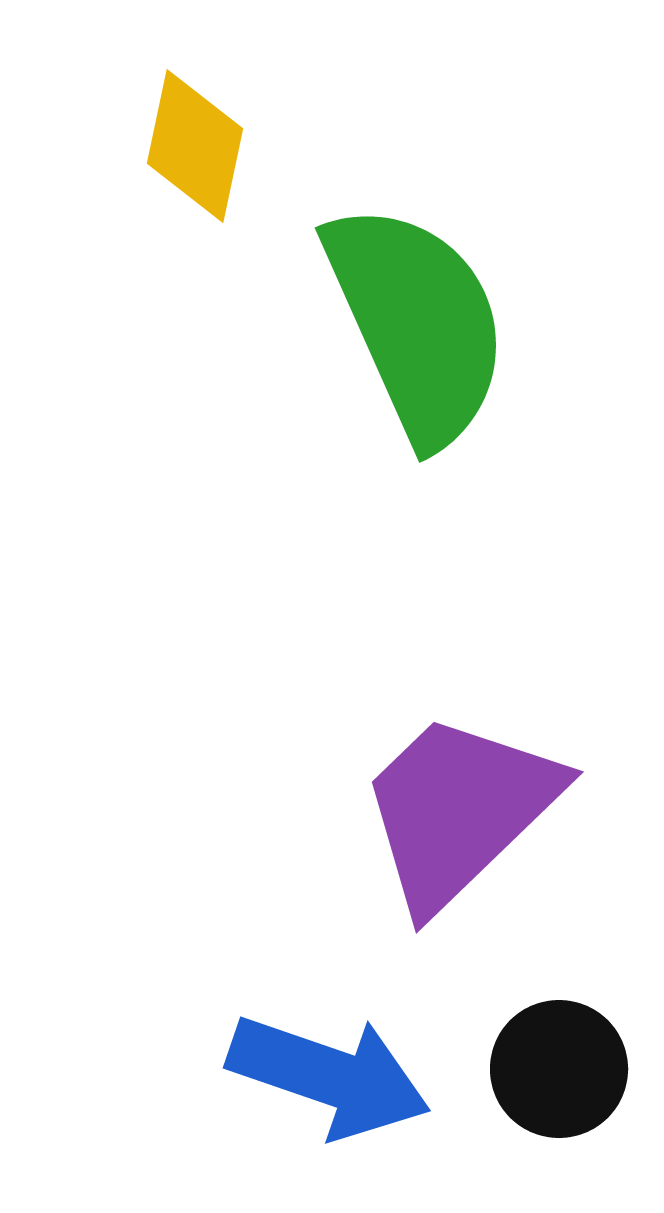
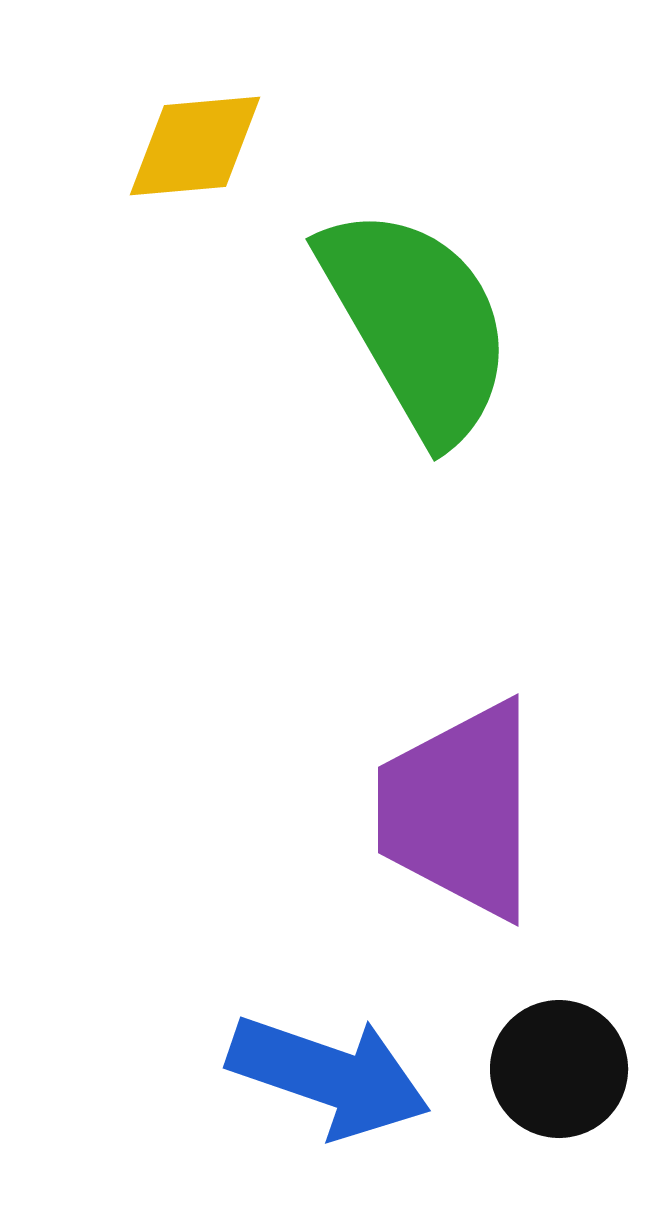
yellow diamond: rotated 73 degrees clockwise
green semicircle: rotated 6 degrees counterclockwise
purple trapezoid: rotated 46 degrees counterclockwise
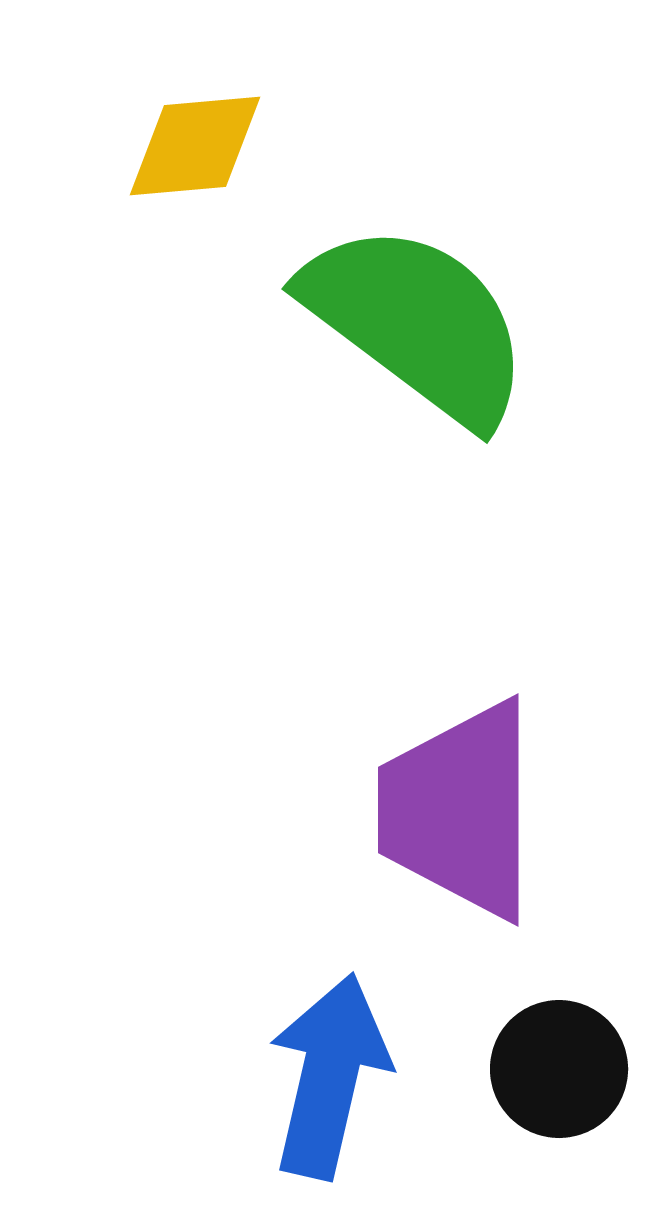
green semicircle: rotated 23 degrees counterclockwise
blue arrow: rotated 96 degrees counterclockwise
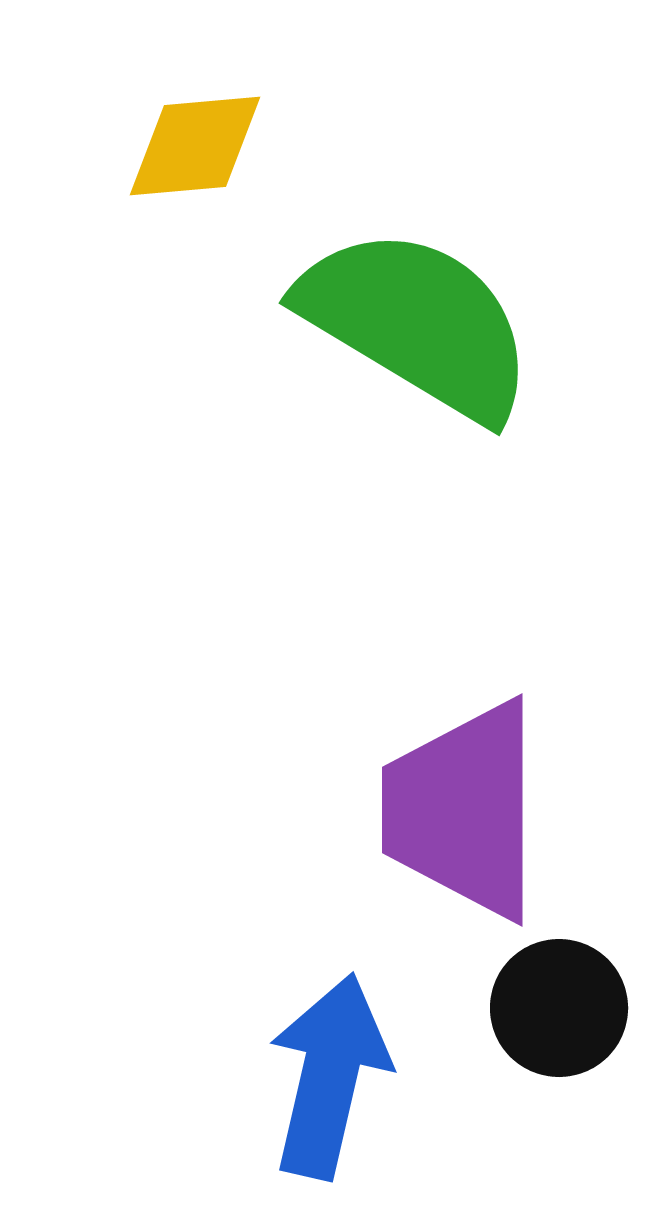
green semicircle: rotated 6 degrees counterclockwise
purple trapezoid: moved 4 px right
black circle: moved 61 px up
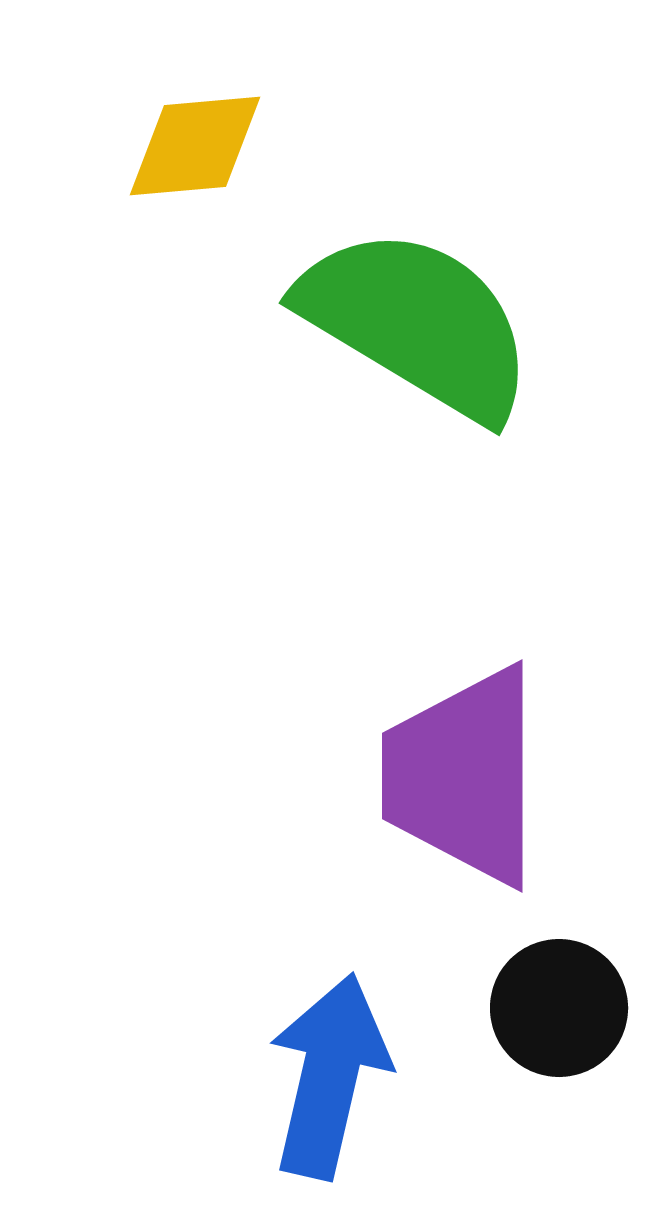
purple trapezoid: moved 34 px up
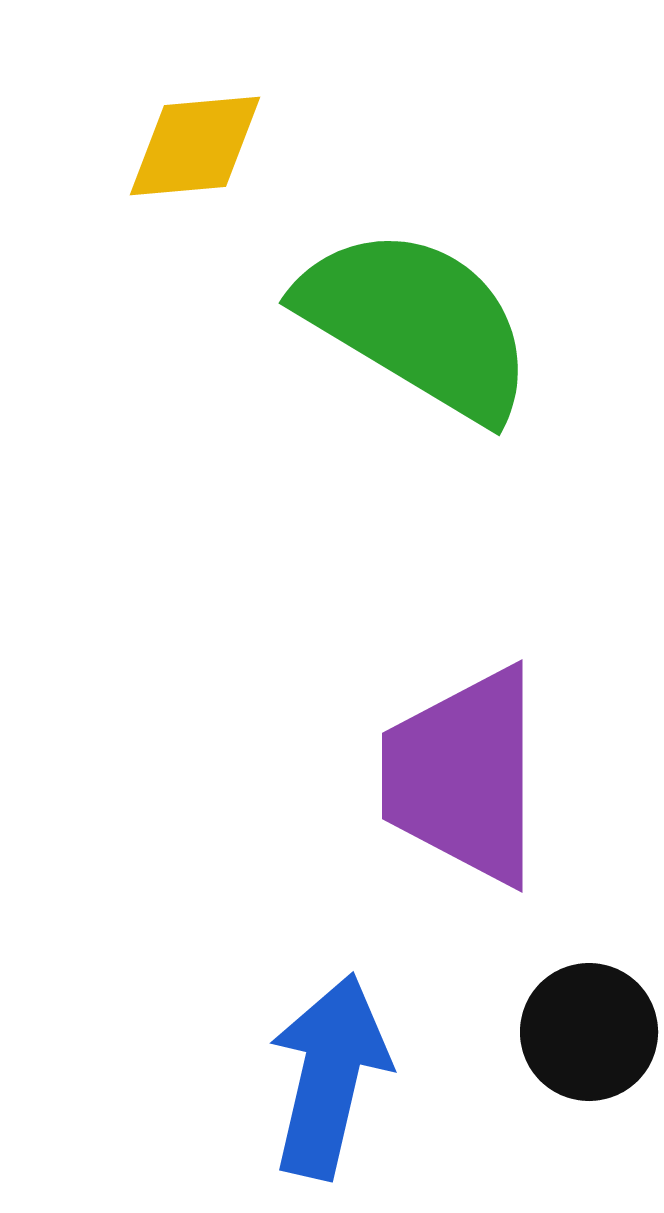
black circle: moved 30 px right, 24 px down
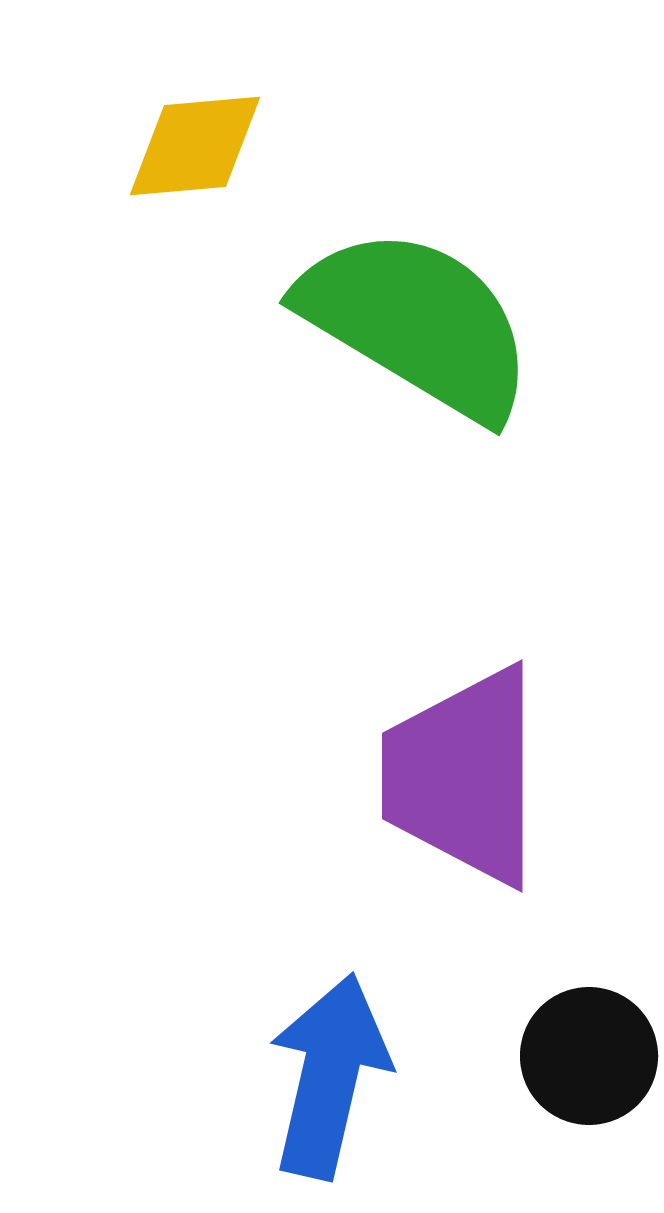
black circle: moved 24 px down
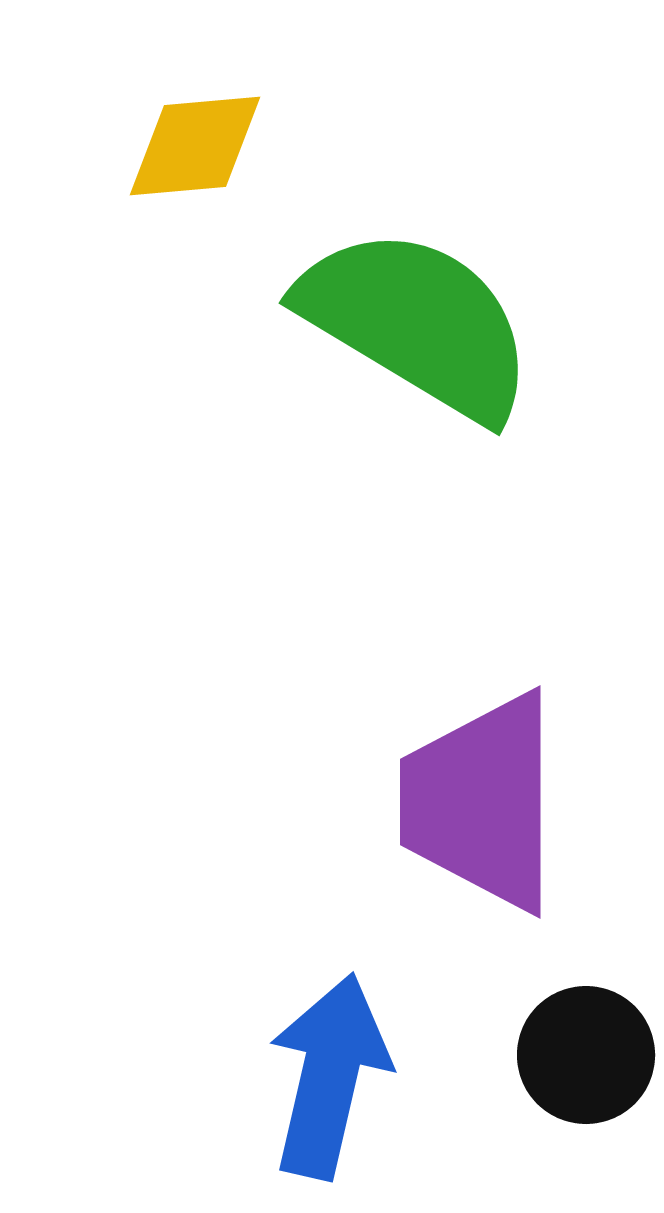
purple trapezoid: moved 18 px right, 26 px down
black circle: moved 3 px left, 1 px up
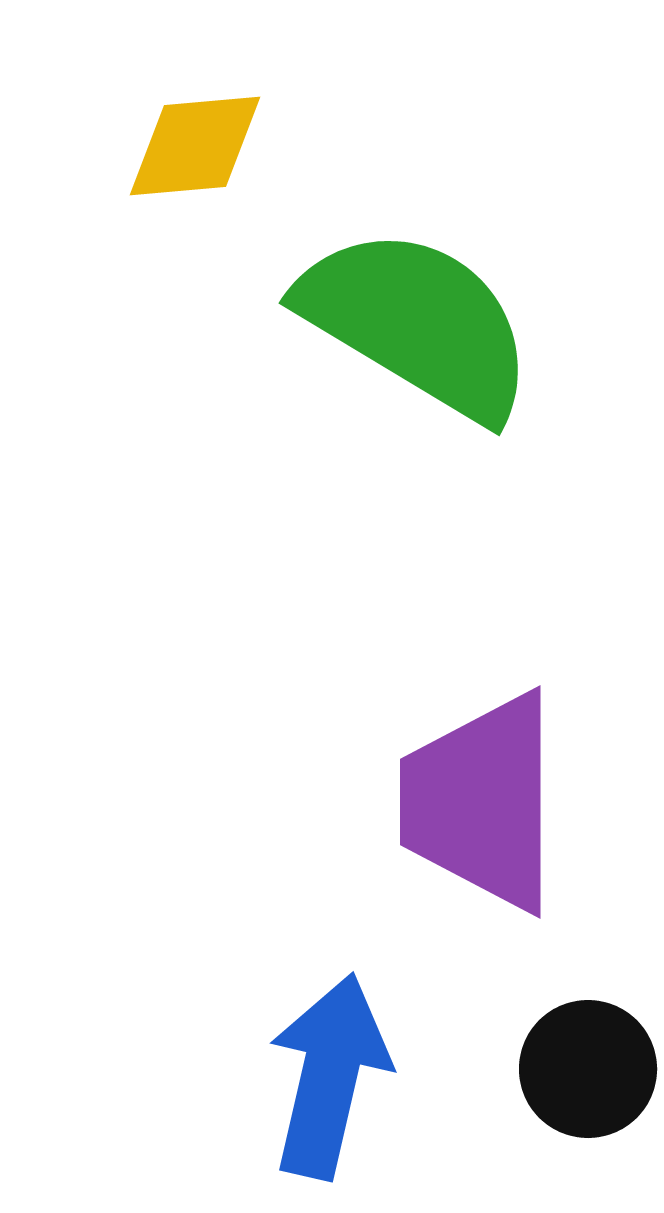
black circle: moved 2 px right, 14 px down
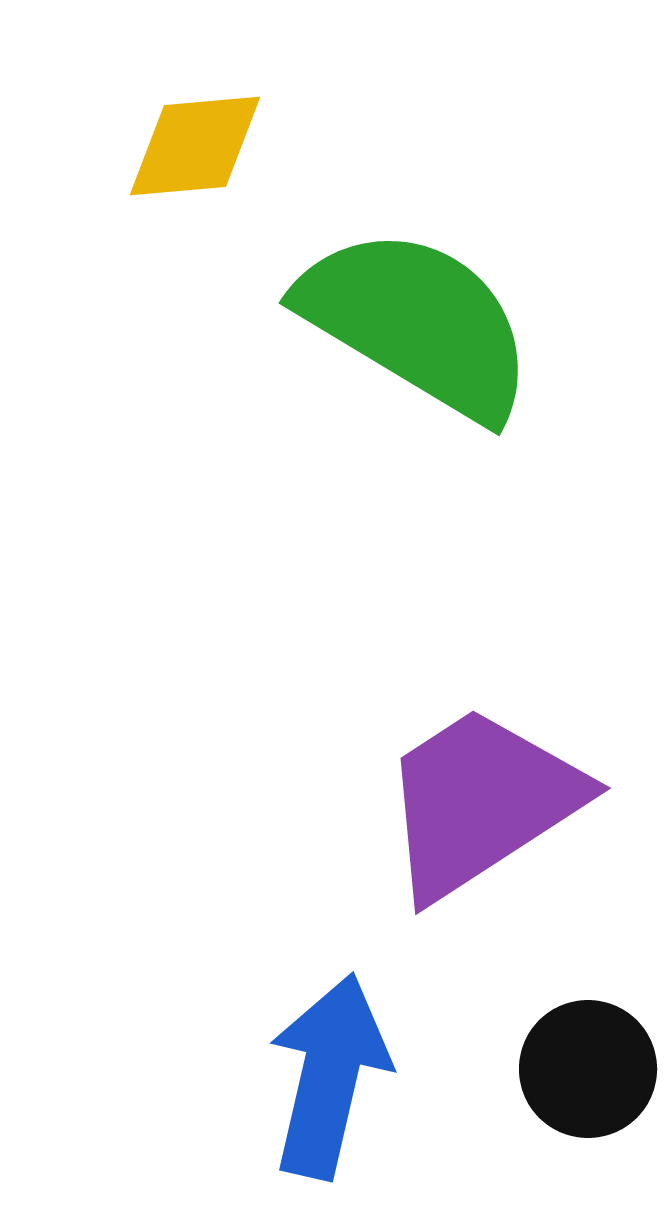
purple trapezoid: rotated 57 degrees clockwise
